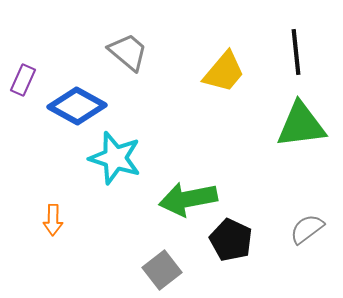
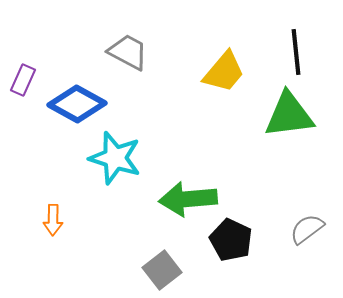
gray trapezoid: rotated 12 degrees counterclockwise
blue diamond: moved 2 px up
green triangle: moved 12 px left, 10 px up
green arrow: rotated 6 degrees clockwise
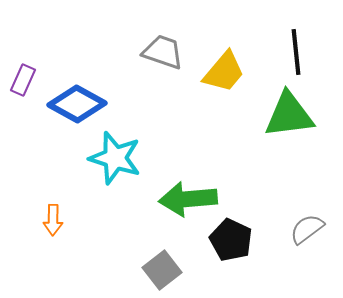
gray trapezoid: moved 35 px right; rotated 9 degrees counterclockwise
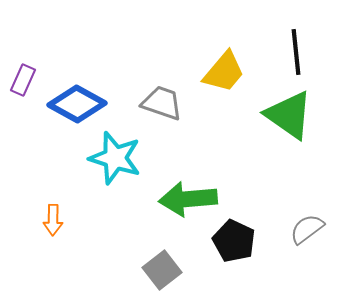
gray trapezoid: moved 1 px left, 51 px down
green triangle: rotated 42 degrees clockwise
black pentagon: moved 3 px right, 1 px down
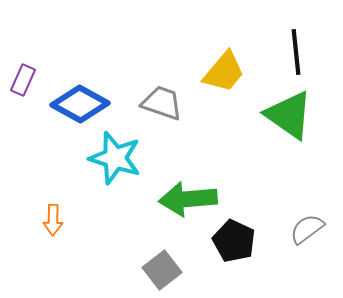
blue diamond: moved 3 px right
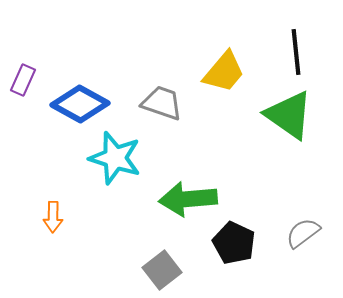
orange arrow: moved 3 px up
gray semicircle: moved 4 px left, 4 px down
black pentagon: moved 2 px down
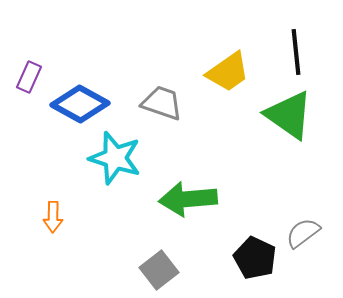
yellow trapezoid: moved 4 px right; rotated 15 degrees clockwise
purple rectangle: moved 6 px right, 3 px up
black pentagon: moved 21 px right, 15 px down
gray square: moved 3 px left
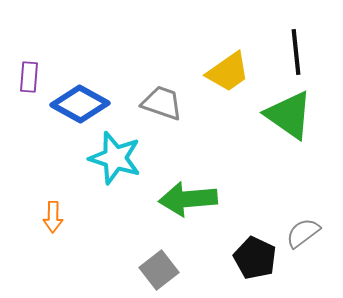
purple rectangle: rotated 20 degrees counterclockwise
